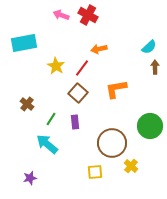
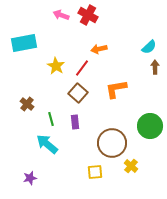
green line: rotated 48 degrees counterclockwise
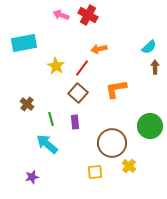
yellow cross: moved 2 px left
purple star: moved 2 px right, 1 px up
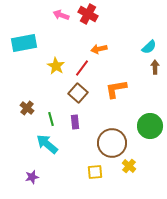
red cross: moved 1 px up
brown cross: moved 4 px down
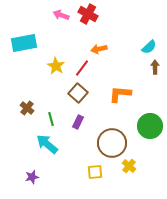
orange L-shape: moved 4 px right, 5 px down; rotated 15 degrees clockwise
purple rectangle: moved 3 px right; rotated 32 degrees clockwise
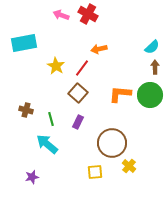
cyan semicircle: moved 3 px right
brown cross: moved 1 px left, 2 px down; rotated 24 degrees counterclockwise
green circle: moved 31 px up
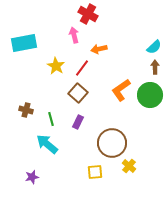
pink arrow: moved 13 px right, 20 px down; rotated 56 degrees clockwise
cyan semicircle: moved 2 px right
orange L-shape: moved 1 px right, 4 px up; rotated 40 degrees counterclockwise
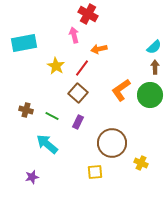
green line: moved 1 px right, 3 px up; rotated 48 degrees counterclockwise
yellow cross: moved 12 px right, 3 px up; rotated 16 degrees counterclockwise
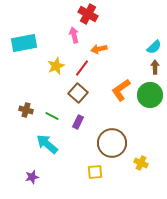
yellow star: rotated 18 degrees clockwise
